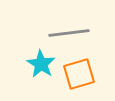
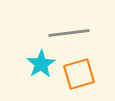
cyan star: rotated 8 degrees clockwise
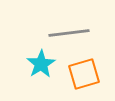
orange square: moved 5 px right
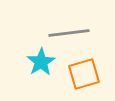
cyan star: moved 2 px up
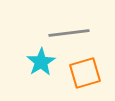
orange square: moved 1 px right, 1 px up
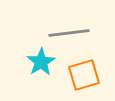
orange square: moved 1 px left, 2 px down
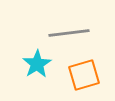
cyan star: moved 4 px left, 2 px down
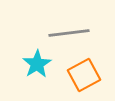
orange square: rotated 12 degrees counterclockwise
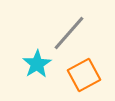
gray line: rotated 42 degrees counterclockwise
